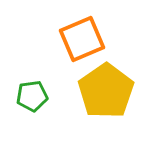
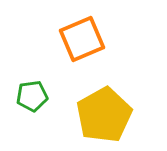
yellow pentagon: moved 2 px left, 24 px down; rotated 6 degrees clockwise
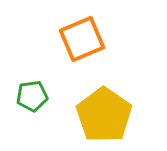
yellow pentagon: rotated 8 degrees counterclockwise
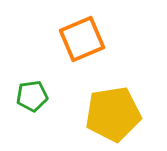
yellow pentagon: moved 9 px right, 1 px up; rotated 28 degrees clockwise
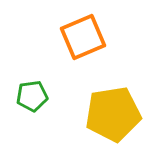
orange square: moved 1 px right, 2 px up
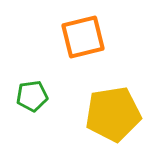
orange square: rotated 9 degrees clockwise
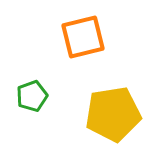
green pentagon: rotated 12 degrees counterclockwise
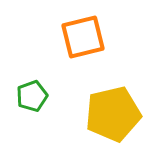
yellow pentagon: rotated 4 degrees counterclockwise
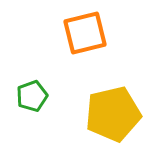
orange square: moved 2 px right, 4 px up
